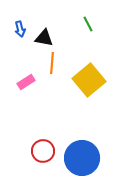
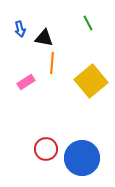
green line: moved 1 px up
yellow square: moved 2 px right, 1 px down
red circle: moved 3 px right, 2 px up
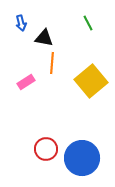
blue arrow: moved 1 px right, 6 px up
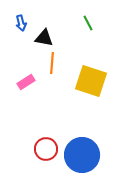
yellow square: rotated 32 degrees counterclockwise
blue circle: moved 3 px up
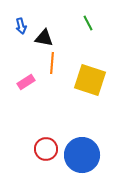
blue arrow: moved 3 px down
yellow square: moved 1 px left, 1 px up
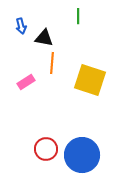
green line: moved 10 px left, 7 px up; rotated 28 degrees clockwise
